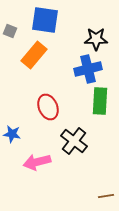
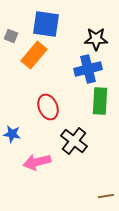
blue square: moved 1 px right, 4 px down
gray square: moved 1 px right, 5 px down
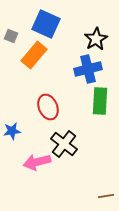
blue square: rotated 16 degrees clockwise
black star: rotated 30 degrees counterclockwise
blue star: moved 3 px up; rotated 18 degrees counterclockwise
black cross: moved 10 px left, 3 px down
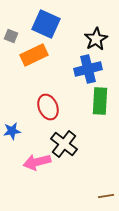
orange rectangle: rotated 24 degrees clockwise
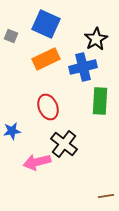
orange rectangle: moved 12 px right, 4 px down
blue cross: moved 5 px left, 2 px up
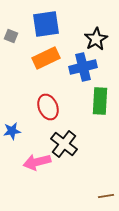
blue square: rotated 32 degrees counterclockwise
orange rectangle: moved 1 px up
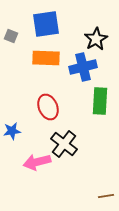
orange rectangle: rotated 28 degrees clockwise
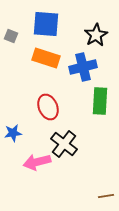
blue square: rotated 12 degrees clockwise
black star: moved 4 px up
orange rectangle: rotated 16 degrees clockwise
blue star: moved 1 px right, 2 px down
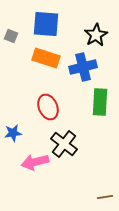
green rectangle: moved 1 px down
pink arrow: moved 2 px left
brown line: moved 1 px left, 1 px down
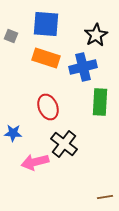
blue star: rotated 12 degrees clockwise
